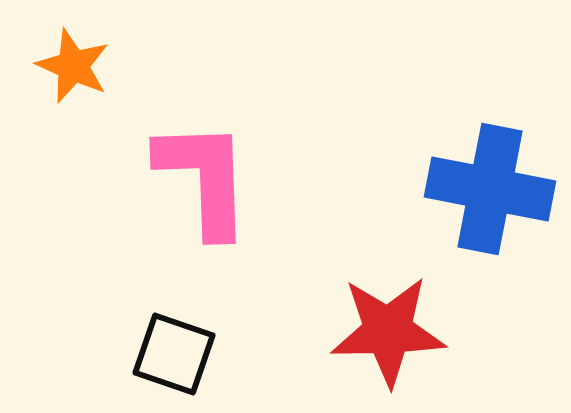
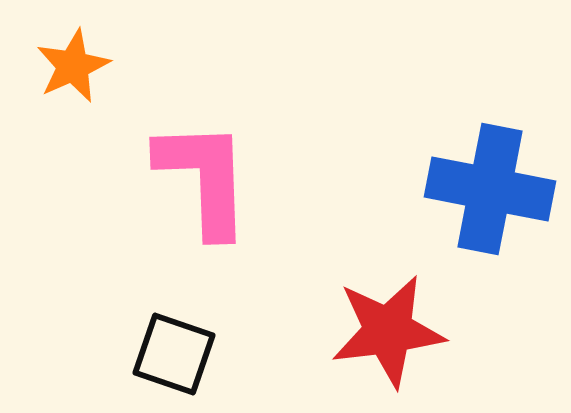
orange star: rotated 24 degrees clockwise
red star: rotated 6 degrees counterclockwise
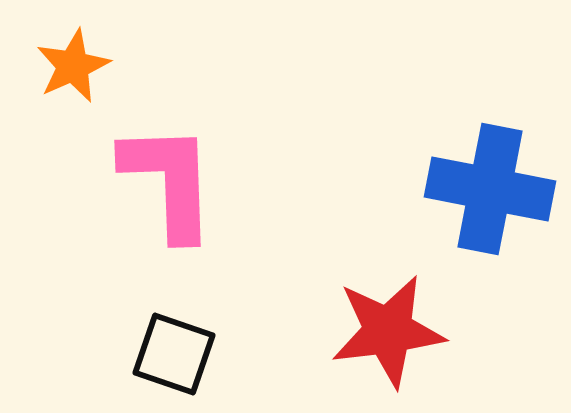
pink L-shape: moved 35 px left, 3 px down
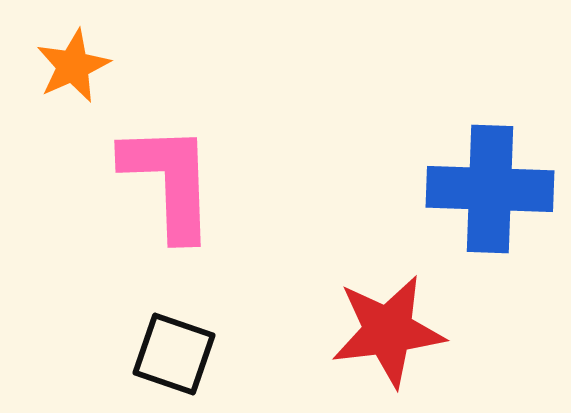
blue cross: rotated 9 degrees counterclockwise
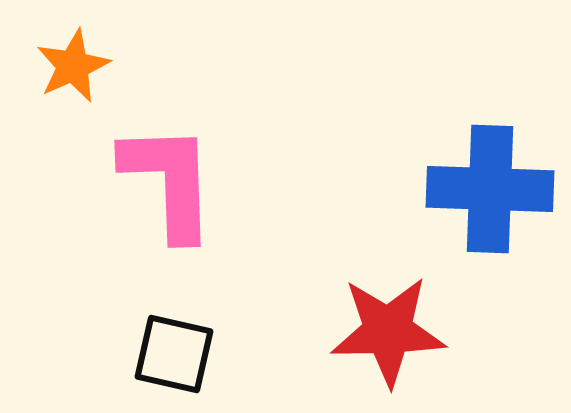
red star: rotated 6 degrees clockwise
black square: rotated 6 degrees counterclockwise
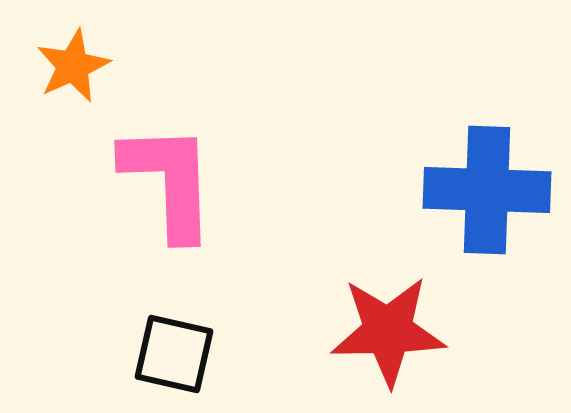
blue cross: moved 3 px left, 1 px down
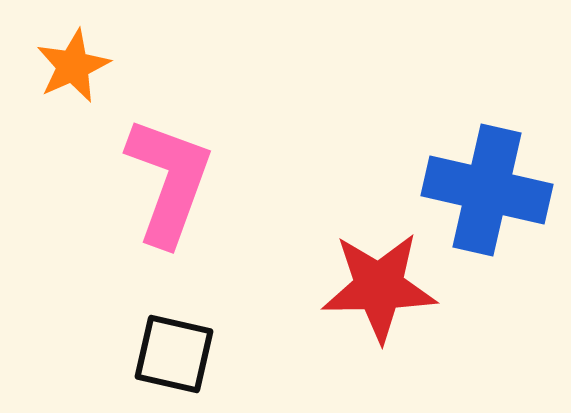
pink L-shape: rotated 22 degrees clockwise
blue cross: rotated 11 degrees clockwise
red star: moved 9 px left, 44 px up
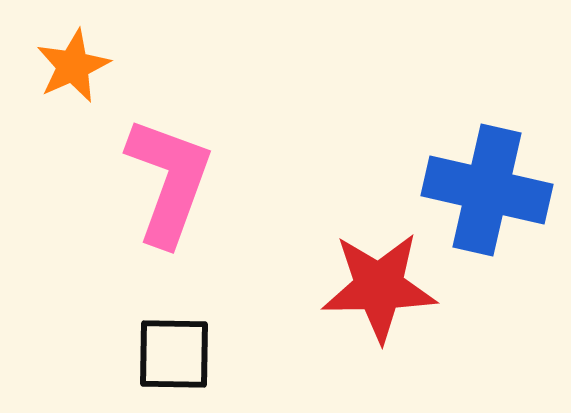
black square: rotated 12 degrees counterclockwise
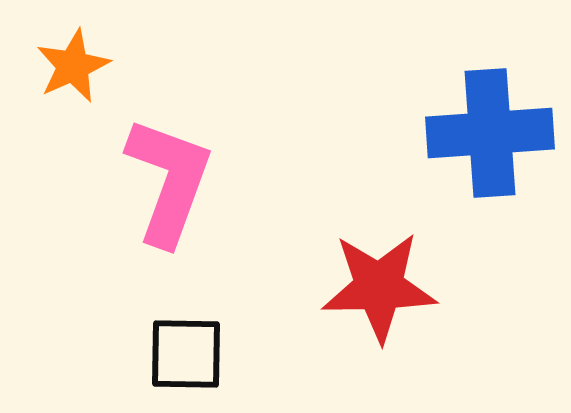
blue cross: moved 3 px right, 57 px up; rotated 17 degrees counterclockwise
black square: moved 12 px right
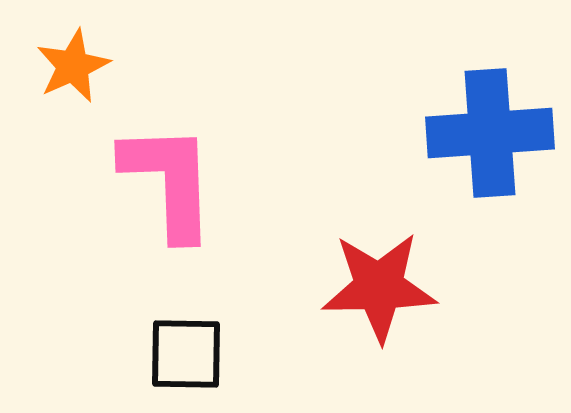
pink L-shape: rotated 22 degrees counterclockwise
